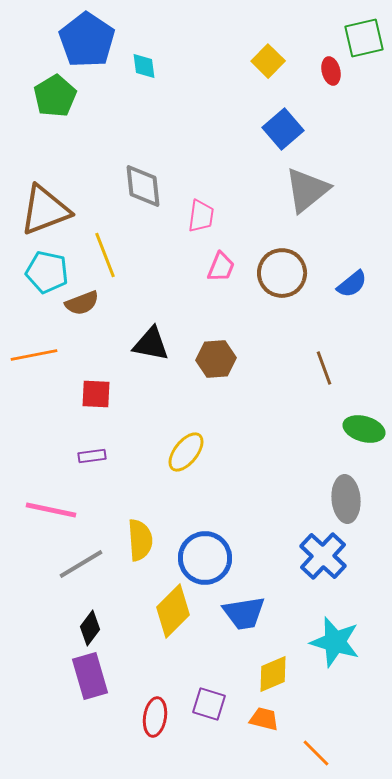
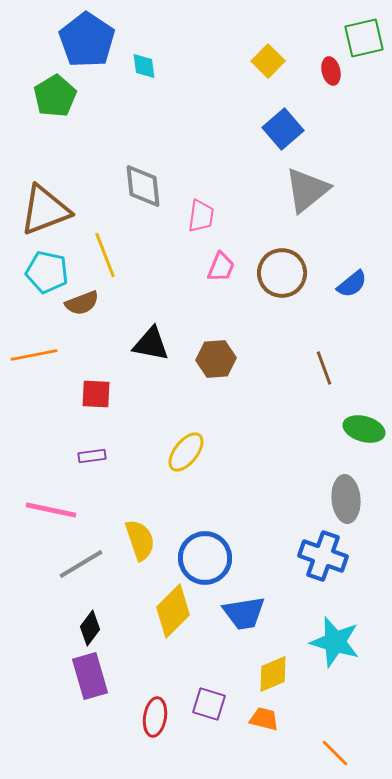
yellow semicircle at (140, 540): rotated 15 degrees counterclockwise
blue cross at (323, 556): rotated 24 degrees counterclockwise
orange line at (316, 753): moved 19 px right
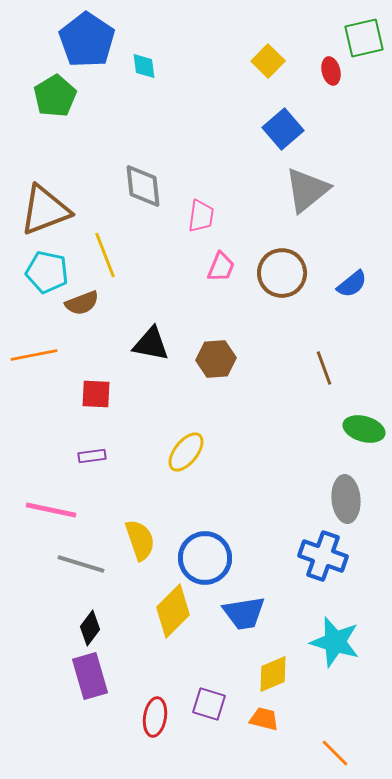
gray line at (81, 564): rotated 48 degrees clockwise
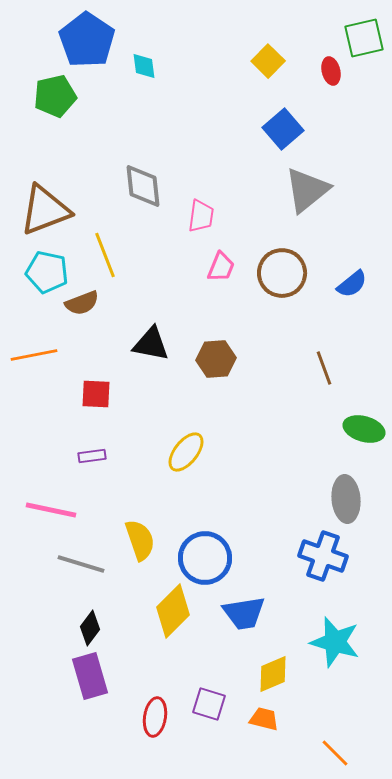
green pentagon at (55, 96): rotated 18 degrees clockwise
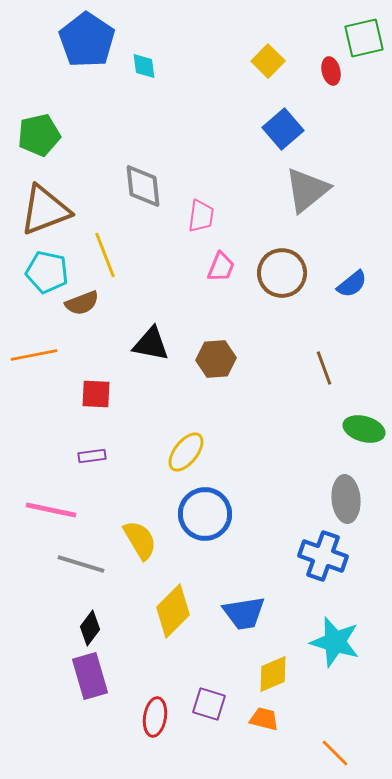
green pentagon at (55, 96): moved 16 px left, 39 px down
yellow semicircle at (140, 540): rotated 12 degrees counterclockwise
blue circle at (205, 558): moved 44 px up
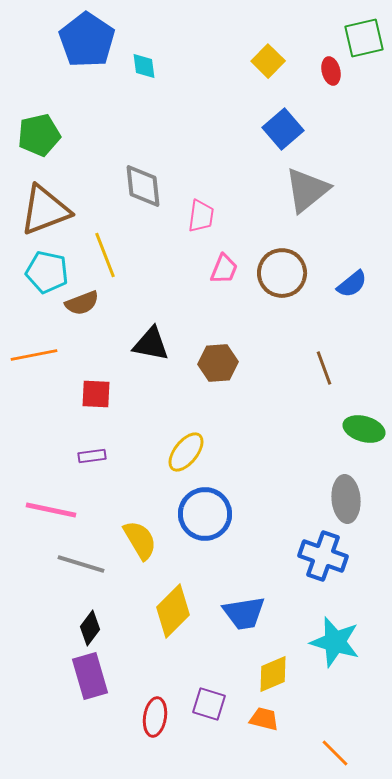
pink trapezoid at (221, 267): moved 3 px right, 2 px down
brown hexagon at (216, 359): moved 2 px right, 4 px down
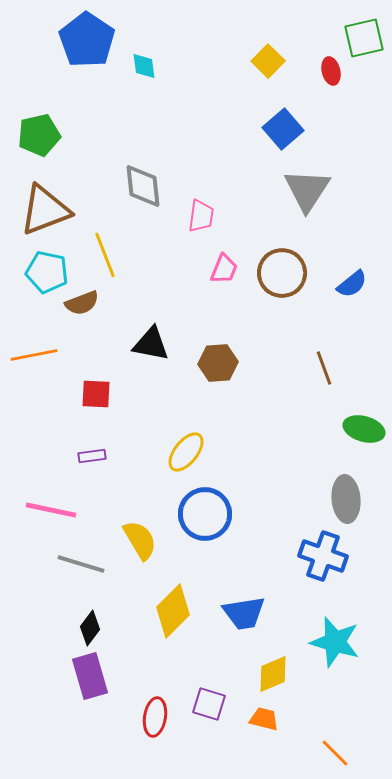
gray triangle at (307, 190): rotated 18 degrees counterclockwise
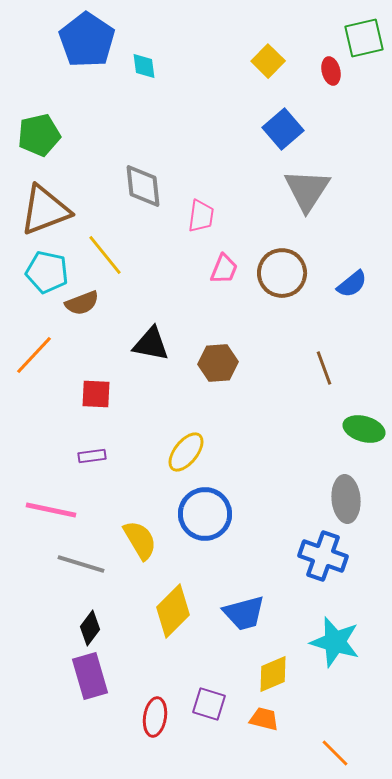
yellow line at (105, 255): rotated 18 degrees counterclockwise
orange line at (34, 355): rotated 36 degrees counterclockwise
blue trapezoid at (244, 613): rotated 6 degrees counterclockwise
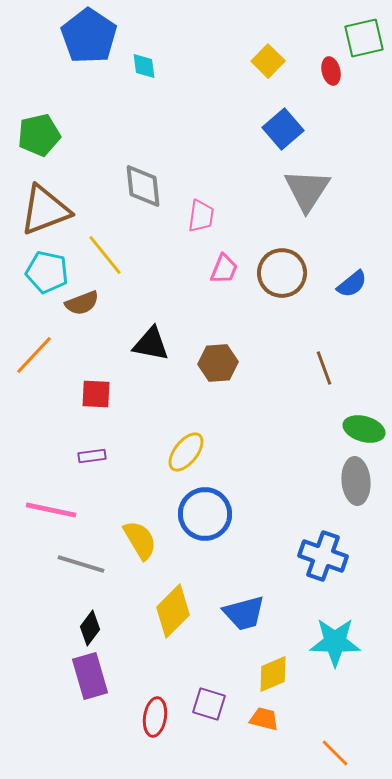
blue pentagon at (87, 40): moved 2 px right, 4 px up
gray ellipse at (346, 499): moved 10 px right, 18 px up
cyan star at (335, 642): rotated 15 degrees counterclockwise
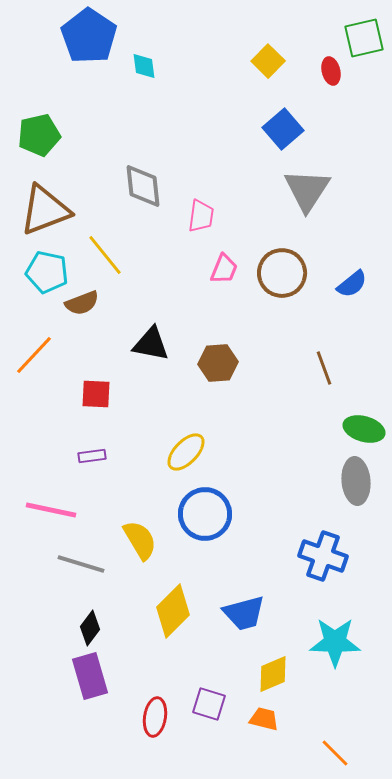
yellow ellipse at (186, 452): rotated 6 degrees clockwise
